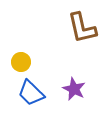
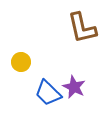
purple star: moved 2 px up
blue trapezoid: moved 17 px right
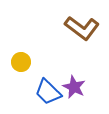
brown L-shape: rotated 40 degrees counterclockwise
blue trapezoid: moved 1 px up
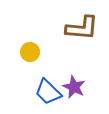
brown L-shape: rotated 32 degrees counterclockwise
yellow circle: moved 9 px right, 10 px up
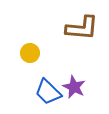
yellow circle: moved 1 px down
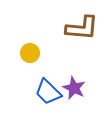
purple star: moved 1 px down
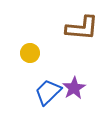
purple star: rotated 15 degrees clockwise
blue trapezoid: rotated 92 degrees clockwise
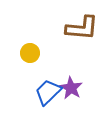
purple star: moved 3 px left; rotated 10 degrees counterclockwise
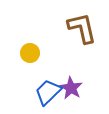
brown L-shape: rotated 108 degrees counterclockwise
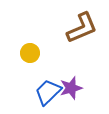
brown L-shape: rotated 80 degrees clockwise
purple star: rotated 25 degrees clockwise
